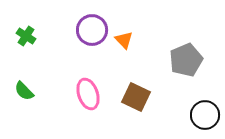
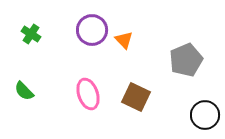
green cross: moved 5 px right, 2 px up
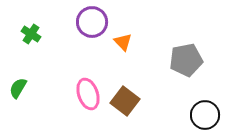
purple circle: moved 8 px up
orange triangle: moved 1 px left, 2 px down
gray pentagon: rotated 12 degrees clockwise
green semicircle: moved 6 px left, 3 px up; rotated 75 degrees clockwise
brown square: moved 11 px left, 4 px down; rotated 12 degrees clockwise
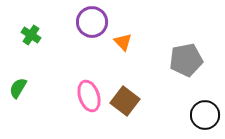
green cross: moved 1 px down
pink ellipse: moved 1 px right, 2 px down
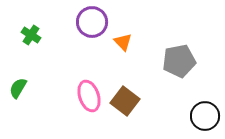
gray pentagon: moved 7 px left, 1 px down
black circle: moved 1 px down
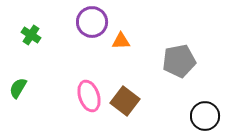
orange triangle: moved 2 px left, 1 px up; rotated 48 degrees counterclockwise
